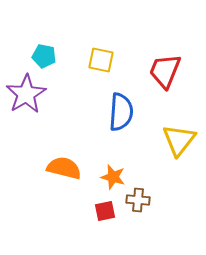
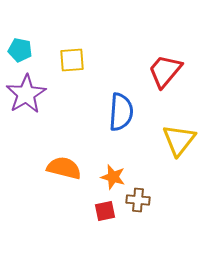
cyan pentagon: moved 24 px left, 6 px up
yellow square: moved 29 px left; rotated 16 degrees counterclockwise
red trapezoid: rotated 18 degrees clockwise
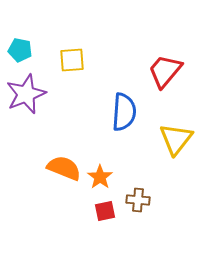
purple star: rotated 9 degrees clockwise
blue semicircle: moved 3 px right
yellow triangle: moved 3 px left, 1 px up
orange semicircle: rotated 8 degrees clockwise
orange star: moved 13 px left; rotated 20 degrees clockwise
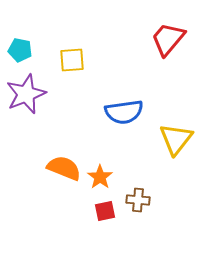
red trapezoid: moved 3 px right, 32 px up
blue semicircle: rotated 78 degrees clockwise
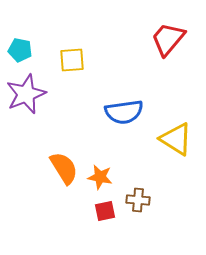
yellow triangle: rotated 36 degrees counterclockwise
orange semicircle: rotated 36 degrees clockwise
orange star: rotated 25 degrees counterclockwise
